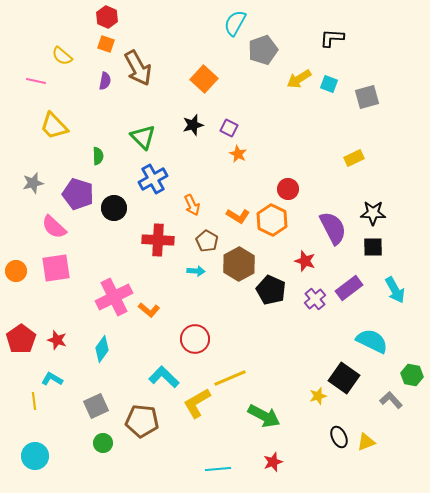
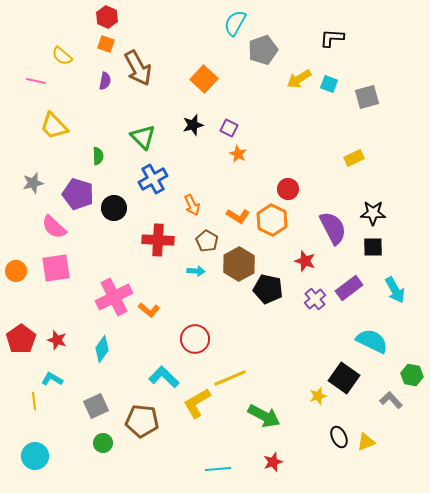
black pentagon at (271, 290): moved 3 px left, 1 px up; rotated 12 degrees counterclockwise
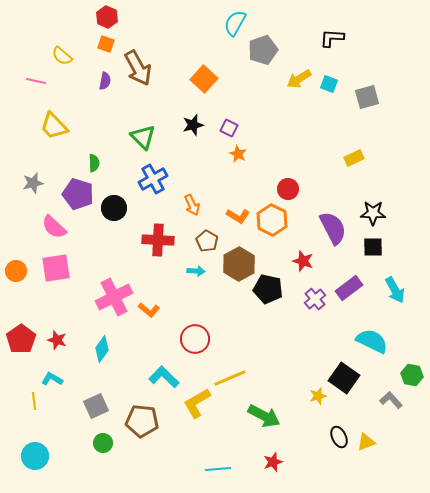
green semicircle at (98, 156): moved 4 px left, 7 px down
red star at (305, 261): moved 2 px left
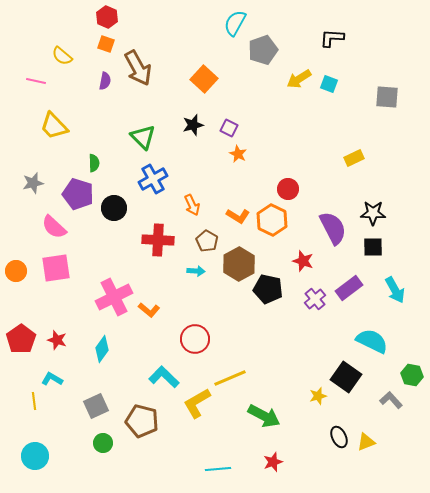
gray square at (367, 97): moved 20 px right; rotated 20 degrees clockwise
black square at (344, 378): moved 2 px right, 1 px up
brown pentagon at (142, 421): rotated 8 degrees clockwise
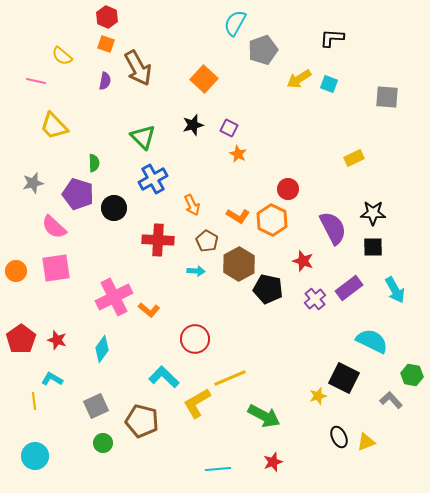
black square at (346, 377): moved 2 px left, 1 px down; rotated 8 degrees counterclockwise
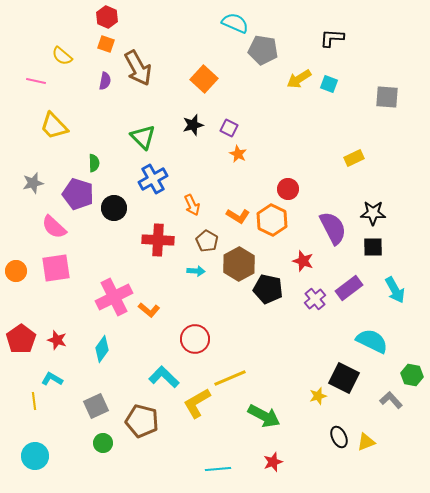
cyan semicircle at (235, 23): rotated 84 degrees clockwise
gray pentagon at (263, 50): rotated 28 degrees clockwise
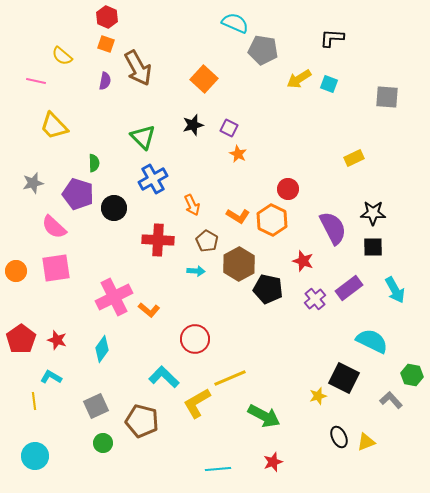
cyan L-shape at (52, 379): moved 1 px left, 2 px up
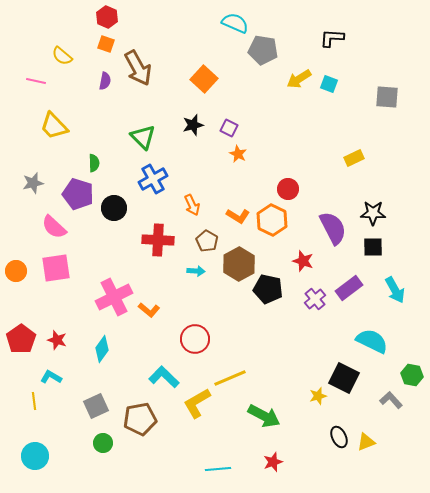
brown pentagon at (142, 421): moved 2 px left, 2 px up; rotated 24 degrees counterclockwise
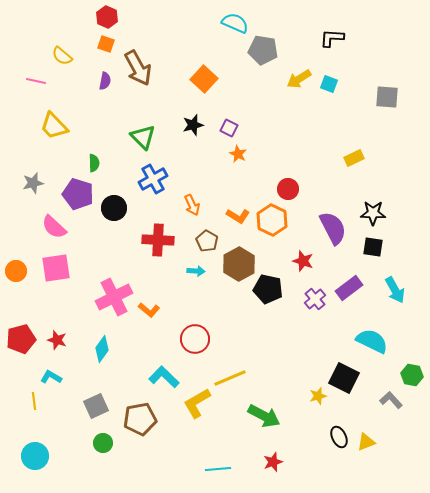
black square at (373, 247): rotated 10 degrees clockwise
red pentagon at (21, 339): rotated 20 degrees clockwise
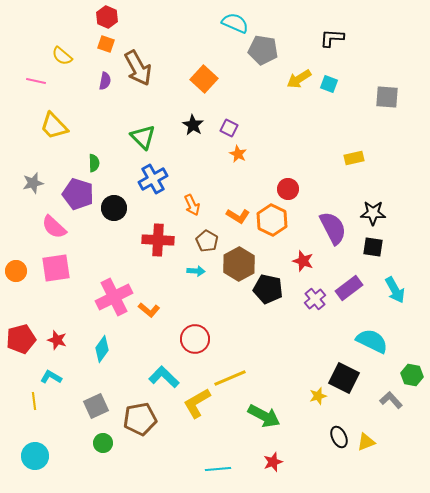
black star at (193, 125): rotated 25 degrees counterclockwise
yellow rectangle at (354, 158): rotated 12 degrees clockwise
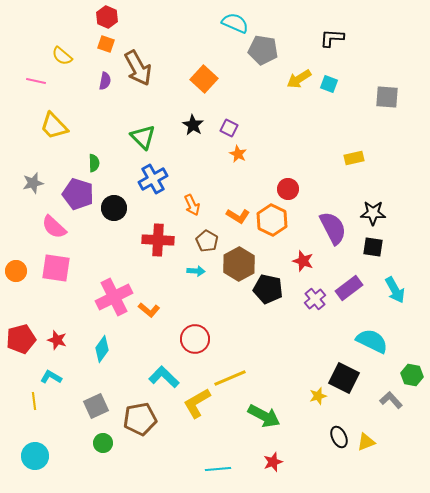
pink square at (56, 268): rotated 16 degrees clockwise
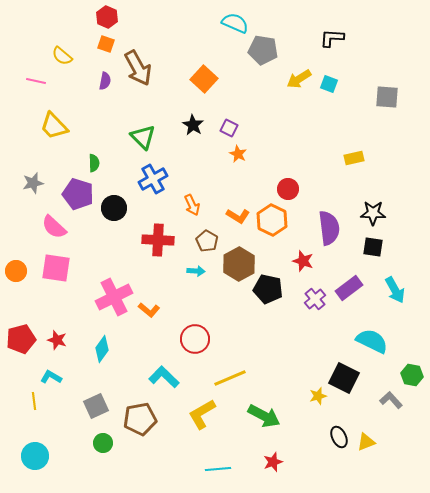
purple semicircle at (333, 228): moved 4 px left; rotated 20 degrees clockwise
yellow L-shape at (197, 403): moved 5 px right, 11 px down
